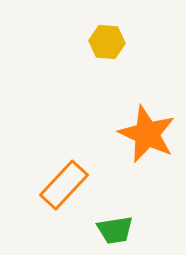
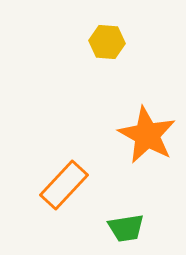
orange star: moved 1 px down; rotated 4 degrees clockwise
green trapezoid: moved 11 px right, 2 px up
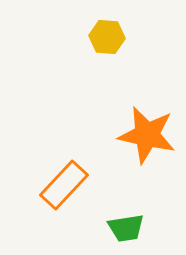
yellow hexagon: moved 5 px up
orange star: rotated 16 degrees counterclockwise
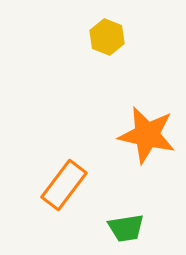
yellow hexagon: rotated 16 degrees clockwise
orange rectangle: rotated 6 degrees counterclockwise
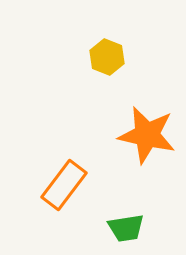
yellow hexagon: moved 20 px down
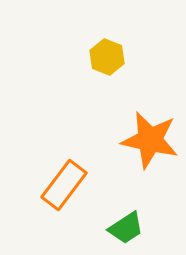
orange star: moved 3 px right, 5 px down
green trapezoid: rotated 24 degrees counterclockwise
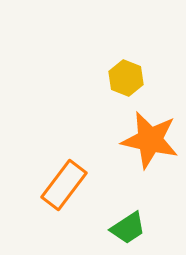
yellow hexagon: moved 19 px right, 21 px down
green trapezoid: moved 2 px right
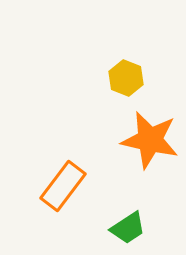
orange rectangle: moved 1 px left, 1 px down
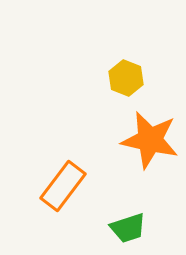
green trapezoid: rotated 15 degrees clockwise
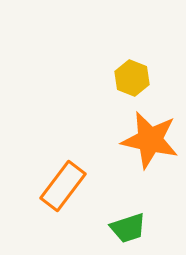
yellow hexagon: moved 6 px right
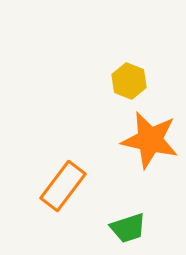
yellow hexagon: moved 3 px left, 3 px down
